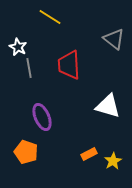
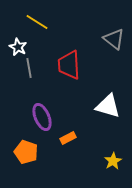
yellow line: moved 13 px left, 5 px down
orange rectangle: moved 21 px left, 16 px up
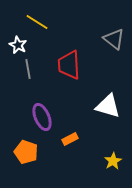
white star: moved 2 px up
gray line: moved 1 px left, 1 px down
orange rectangle: moved 2 px right, 1 px down
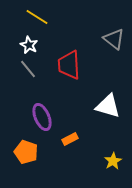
yellow line: moved 5 px up
white star: moved 11 px right
gray line: rotated 30 degrees counterclockwise
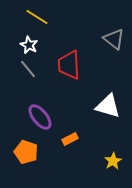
purple ellipse: moved 2 px left; rotated 16 degrees counterclockwise
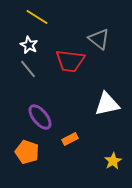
gray triangle: moved 15 px left
red trapezoid: moved 1 px right, 4 px up; rotated 80 degrees counterclockwise
white triangle: moved 1 px left, 2 px up; rotated 28 degrees counterclockwise
orange pentagon: moved 1 px right
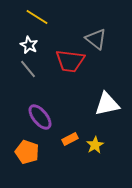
gray triangle: moved 3 px left
yellow star: moved 18 px left, 16 px up
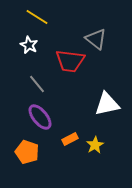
gray line: moved 9 px right, 15 px down
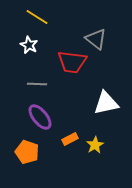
red trapezoid: moved 2 px right, 1 px down
gray line: rotated 48 degrees counterclockwise
white triangle: moved 1 px left, 1 px up
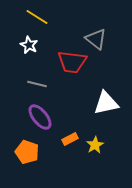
gray line: rotated 12 degrees clockwise
